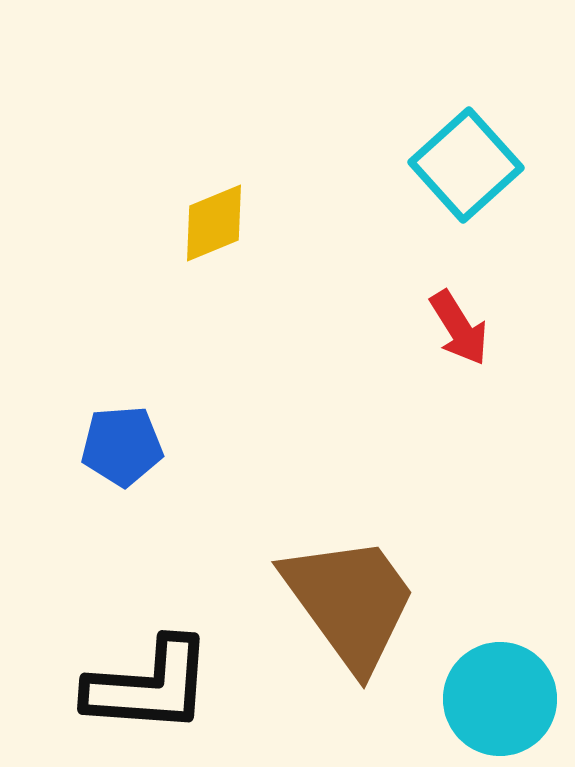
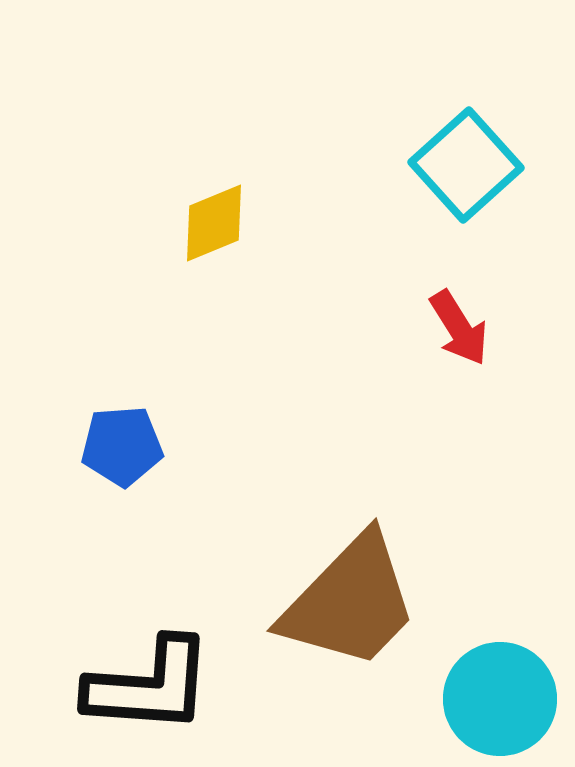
brown trapezoid: rotated 80 degrees clockwise
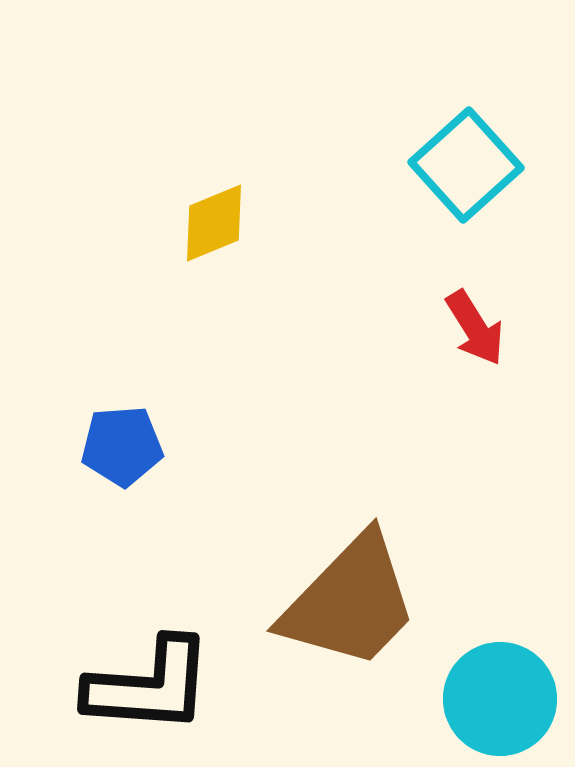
red arrow: moved 16 px right
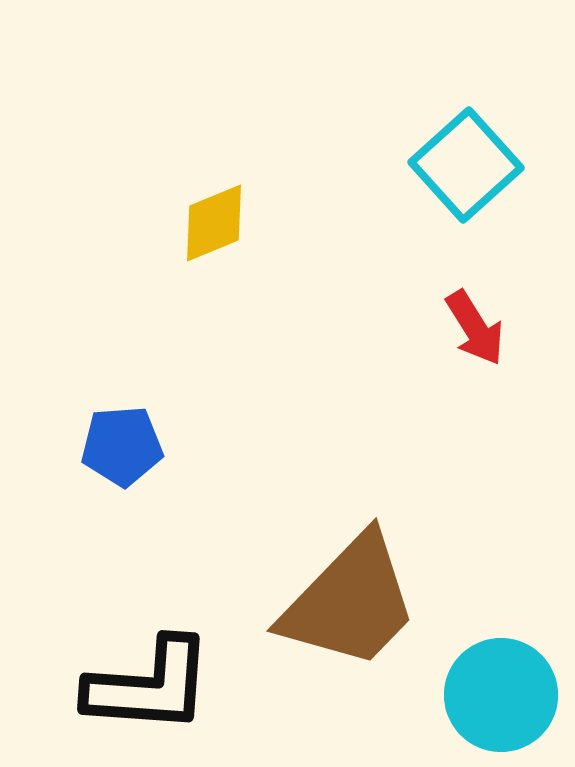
cyan circle: moved 1 px right, 4 px up
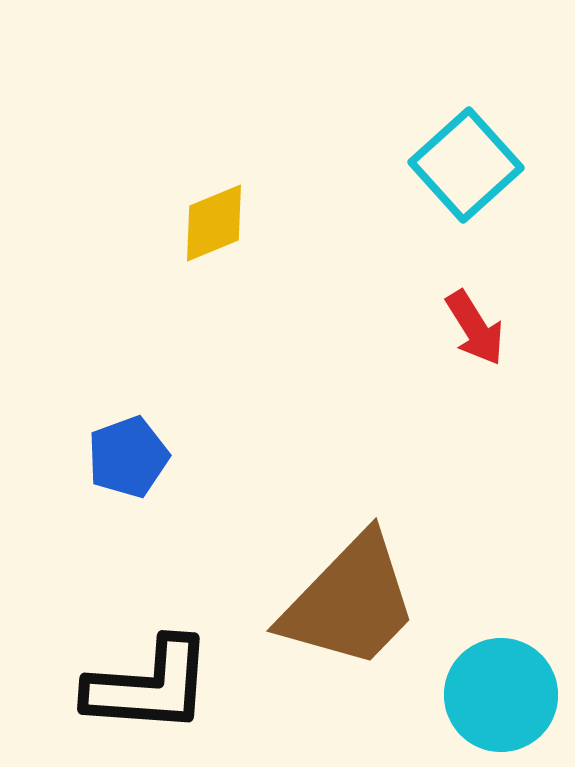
blue pentagon: moved 6 px right, 11 px down; rotated 16 degrees counterclockwise
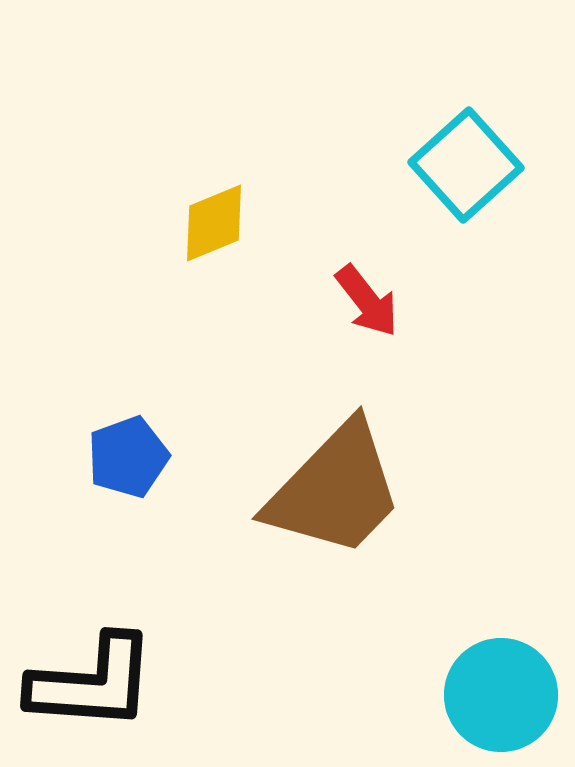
red arrow: moved 108 px left, 27 px up; rotated 6 degrees counterclockwise
brown trapezoid: moved 15 px left, 112 px up
black L-shape: moved 57 px left, 3 px up
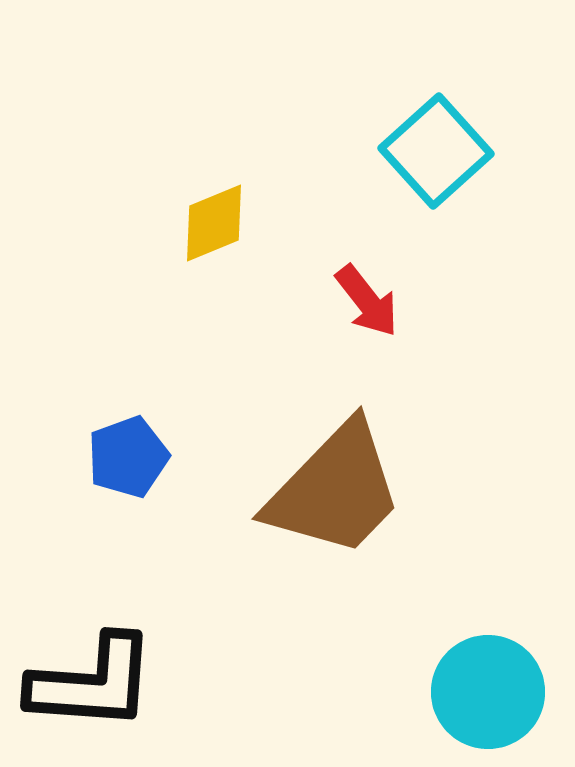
cyan square: moved 30 px left, 14 px up
cyan circle: moved 13 px left, 3 px up
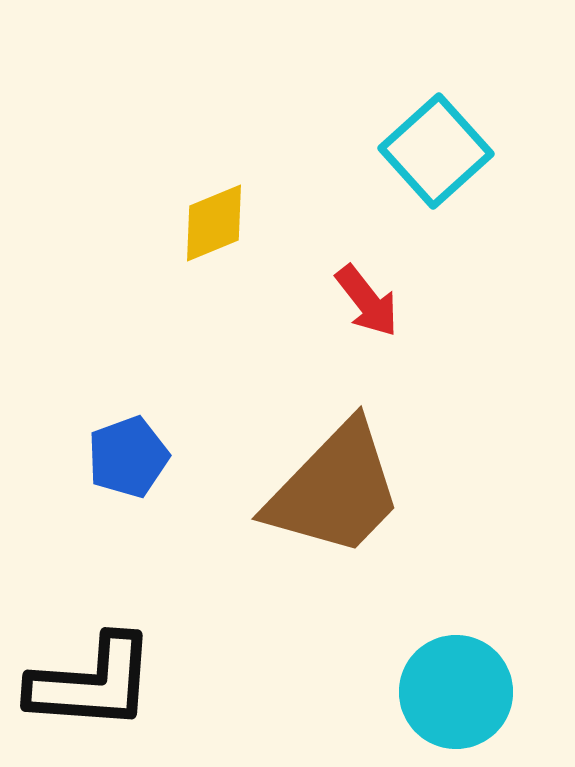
cyan circle: moved 32 px left
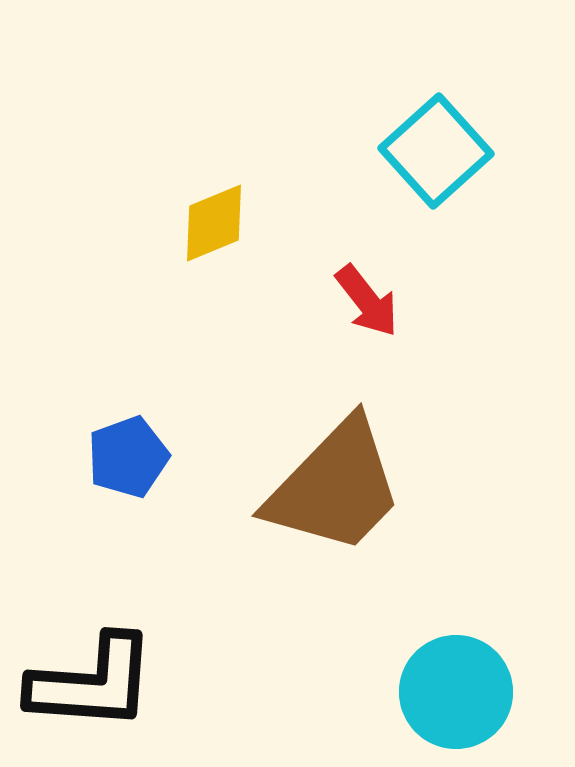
brown trapezoid: moved 3 px up
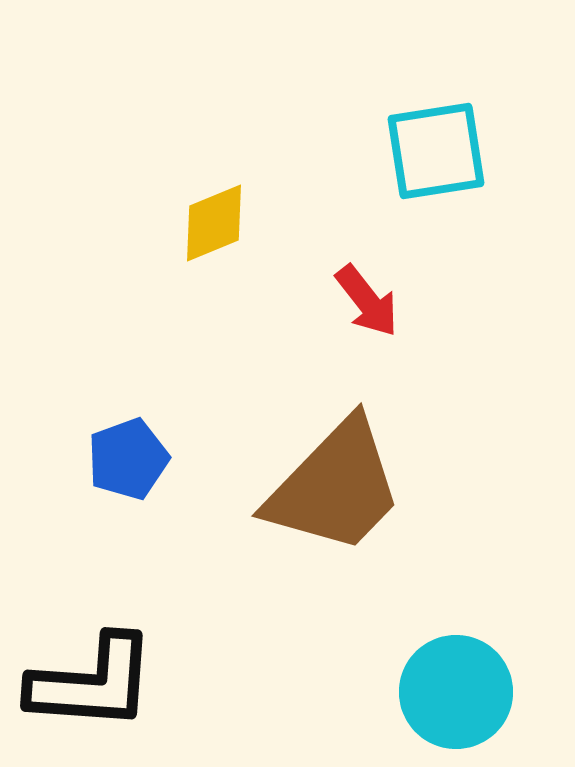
cyan square: rotated 33 degrees clockwise
blue pentagon: moved 2 px down
